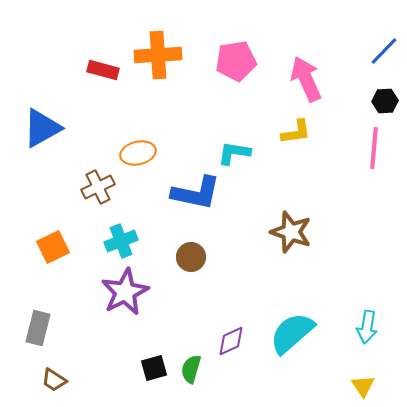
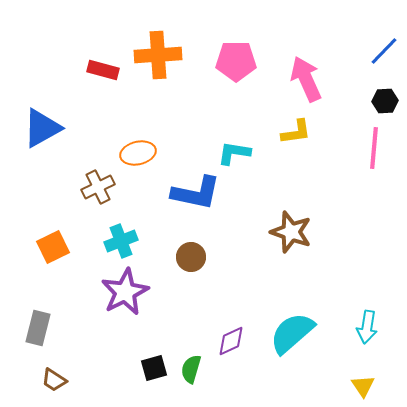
pink pentagon: rotated 9 degrees clockwise
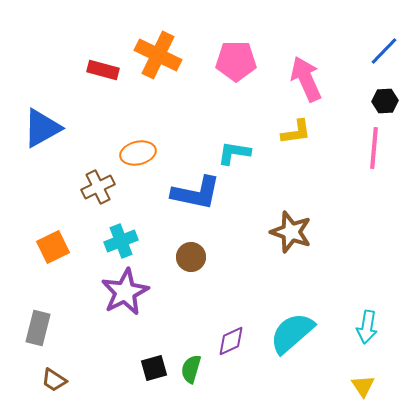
orange cross: rotated 30 degrees clockwise
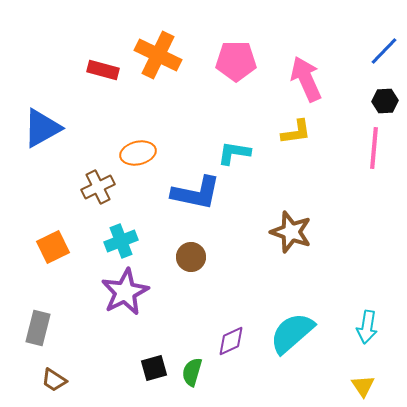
green semicircle: moved 1 px right, 3 px down
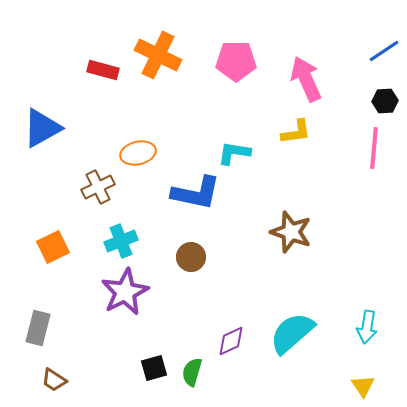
blue line: rotated 12 degrees clockwise
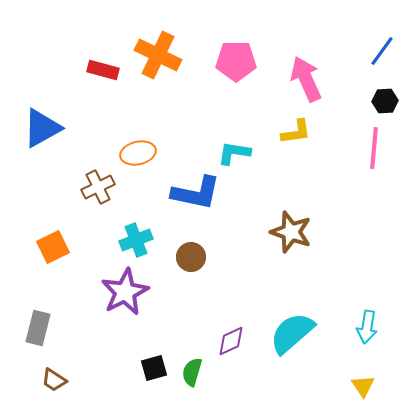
blue line: moved 2 px left; rotated 20 degrees counterclockwise
cyan cross: moved 15 px right, 1 px up
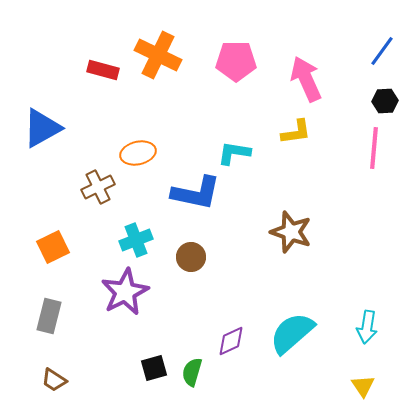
gray rectangle: moved 11 px right, 12 px up
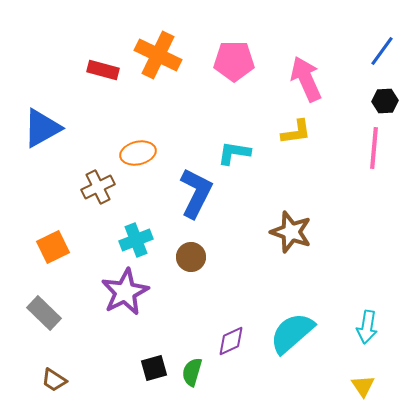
pink pentagon: moved 2 px left
blue L-shape: rotated 75 degrees counterclockwise
gray rectangle: moved 5 px left, 3 px up; rotated 60 degrees counterclockwise
